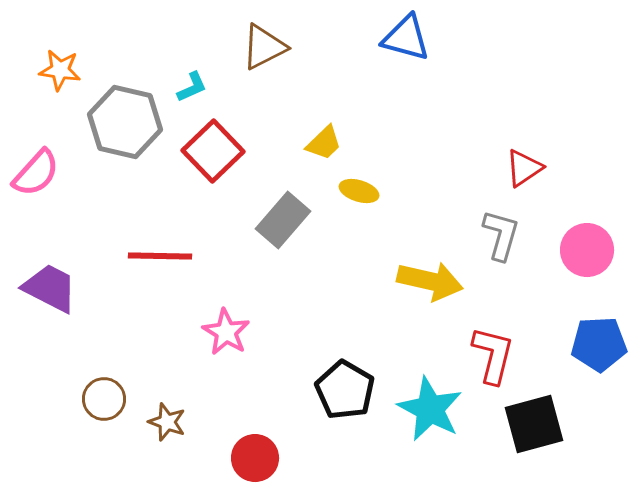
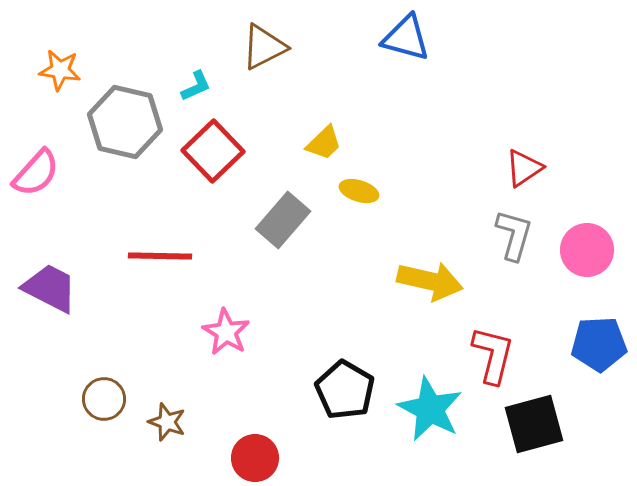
cyan L-shape: moved 4 px right, 1 px up
gray L-shape: moved 13 px right
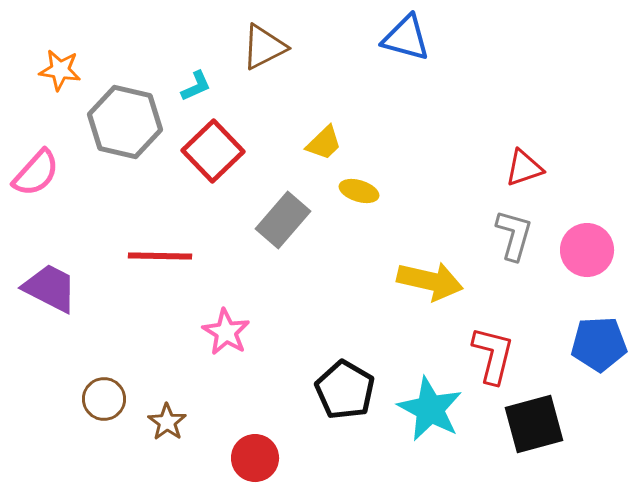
red triangle: rotated 15 degrees clockwise
brown star: rotated 15 degrees clockwise
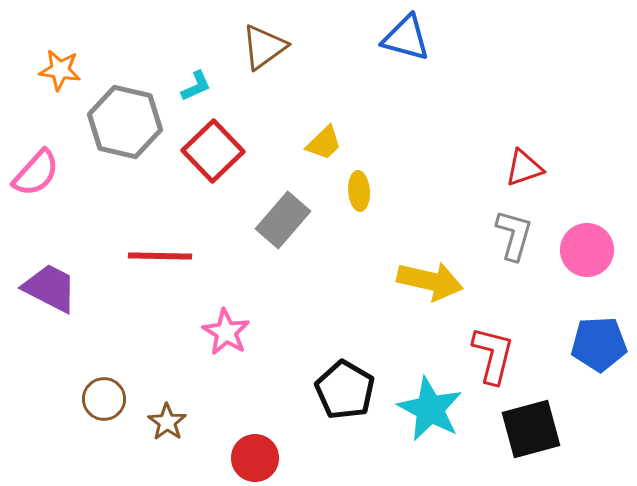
brown triangle: rotated 9 degrees counterclockwise
yellow ellipse: rotated 69 degrees clockwise
black square: moved 3 px left, 5 px down
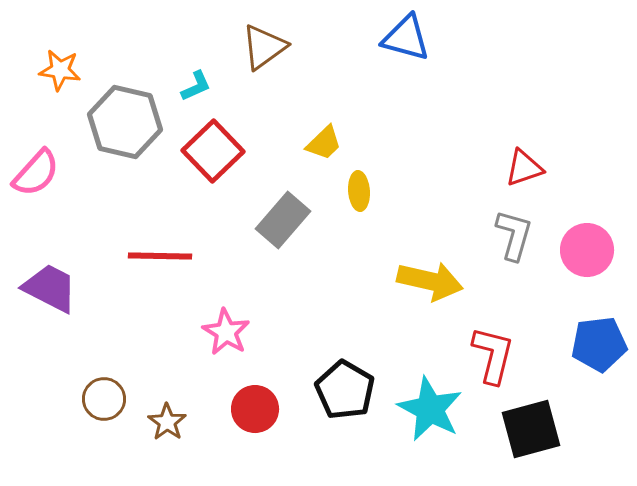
blue pentagon: rotated 4 degrees counterclockwise
red circle: moved 49 px up
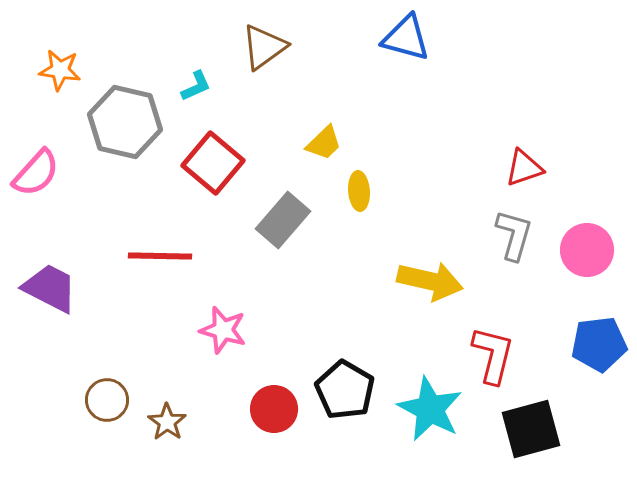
red square: moved 12 px down; rotated 6 degrees counterclockwise
pink star: moved 3 px left, 2 px up; rotated 15 degrees counterclockwise
brown circle: moved 3 px right, 1 px down
red circle: moved 19 px right
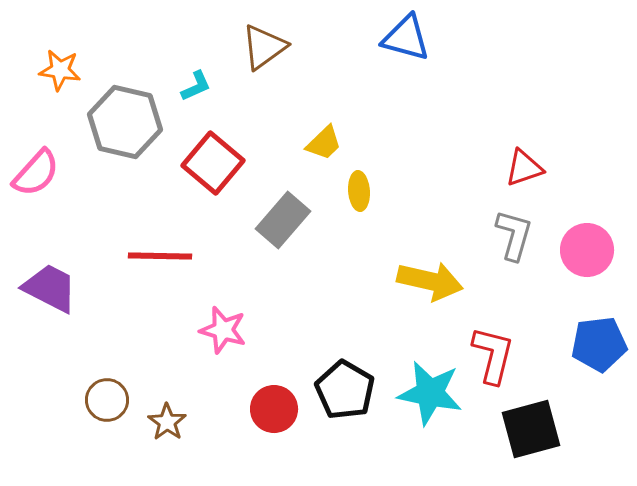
cyan star: moved 16 px up; rotated 16 degrees counterclockwise
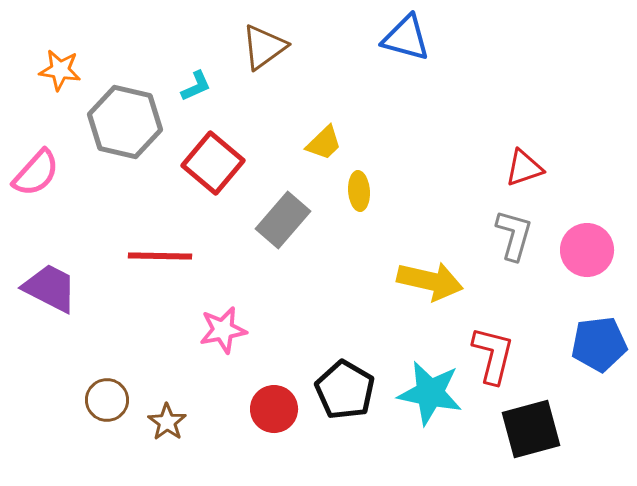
pink star: rotated 27 degrees counterclockwise
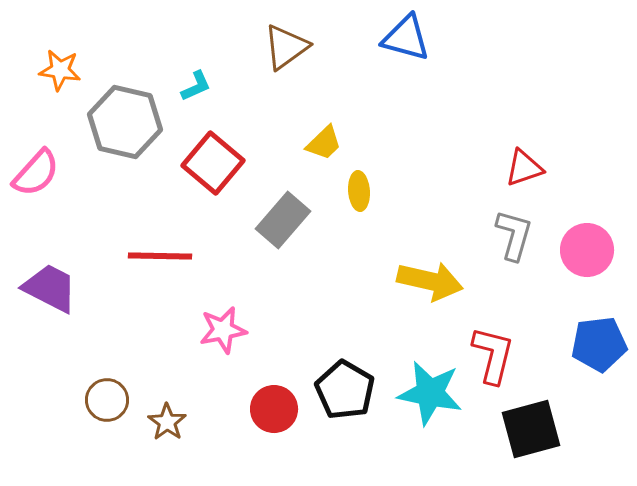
brown triangle: moved 22 px right
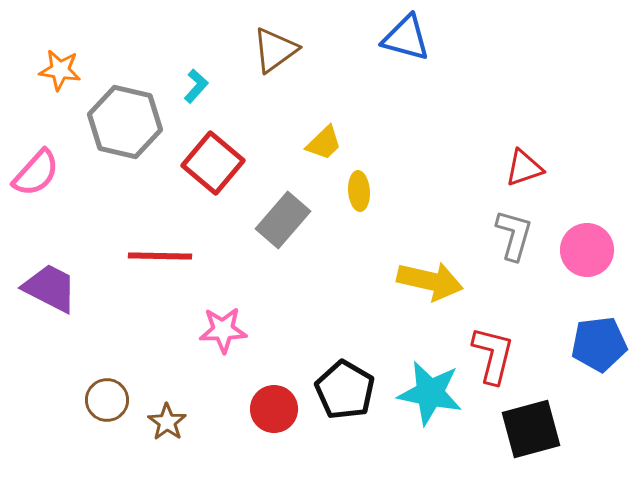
brown triangle: moved 11 px left, 3 px down
cyan L-shape: rotated 24 degrees counterclockwise
pink star: rotated 9 degrees clockwise
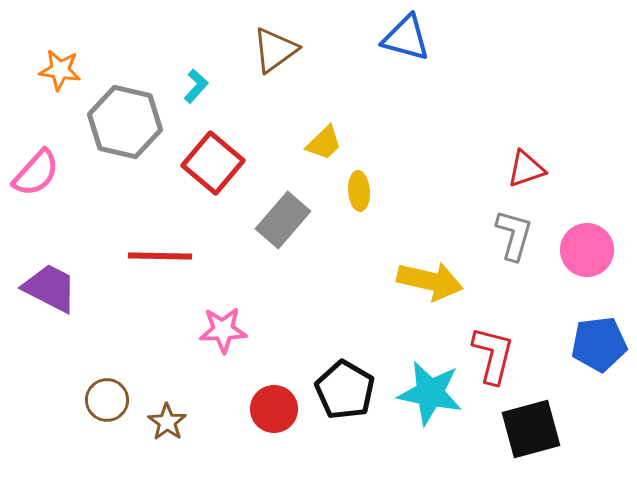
red triangle: moved 2 px right, 1 px down
